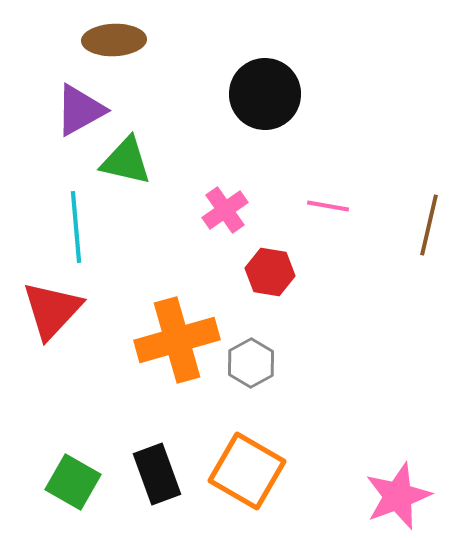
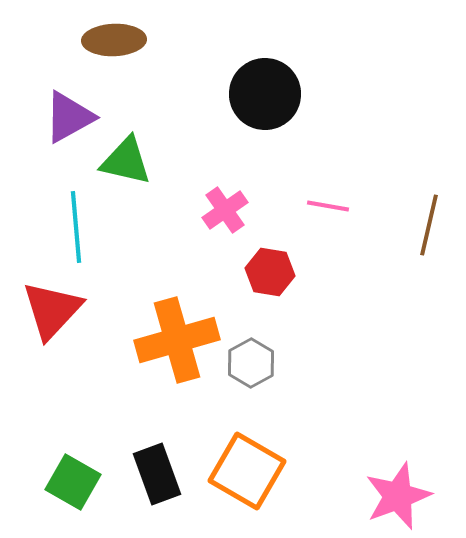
purple triangle: moved 11 px left, 7 px down
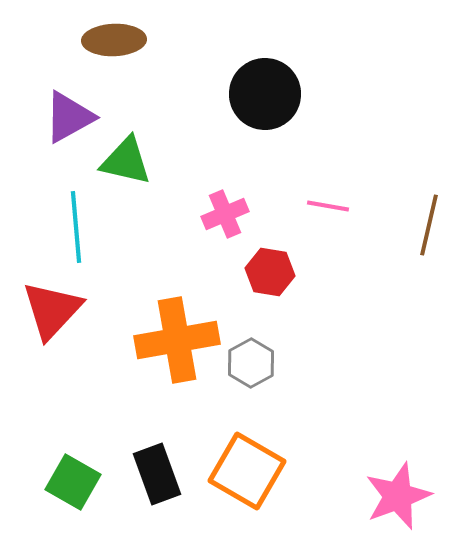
pink cross: moved 4 px down; rotated 12 degrees clockwise
orange cross: rotated 6 degrees clockwise
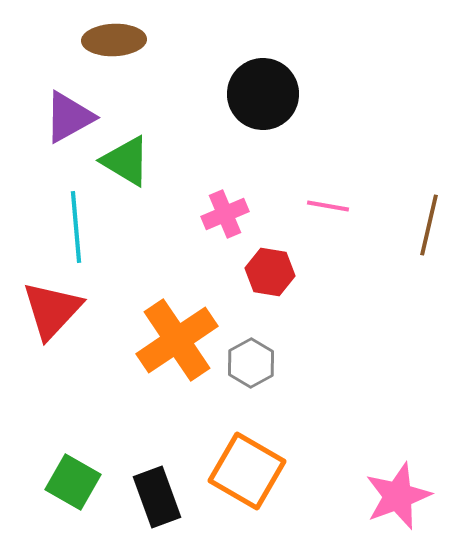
black circle: moved 2 px left
green triangle: rotated 18 degrees clockwise
orange cross: rotated 24 degrees counterclockwise
black rectangle: moved 23 px down
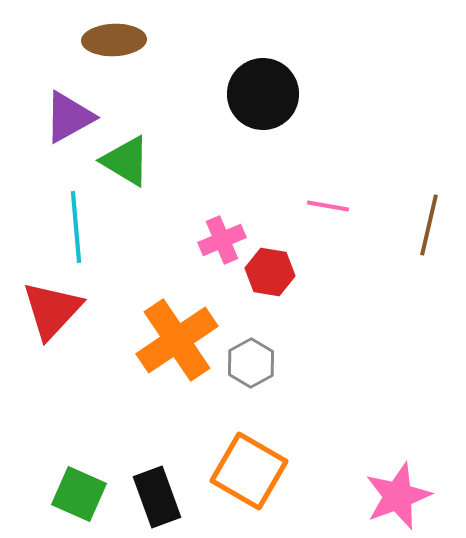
pink cross: moved 3 px left, 26 px down
orange square: moved 2 px right
green square: moved 6 px right, 12 px down; rotated 6 degrees counterclockwise
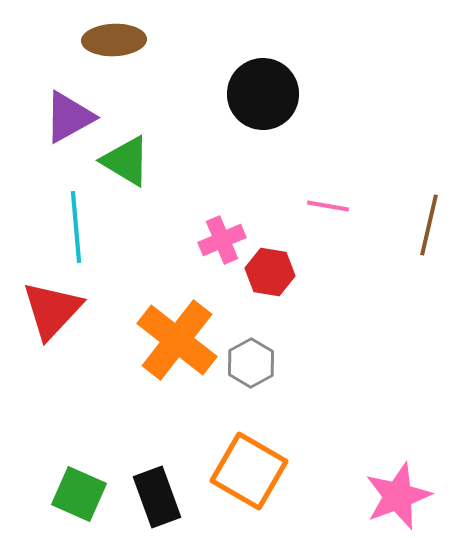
orange cross: rotated 18 degrees counterclockwise
